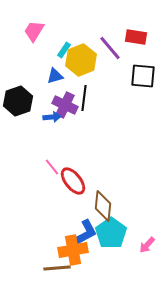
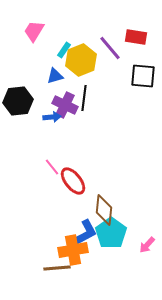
black hexagon: rotated 12 degrees clockwise
brown diamond: moved 1 px right, 4 px down
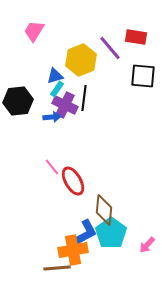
cyan rectangle: moved 7 px left, 39 px down
red ellipse: rotated 8 degrees clockwise
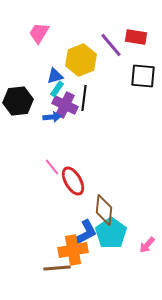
pink trapezoid: moved 5 px right, 2 px down
purple line: moved 1 px right, 3 px up
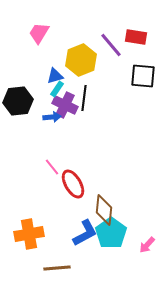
red ellipse: moved 3 px down
orange cross: moved 44 px left, 16 px up
